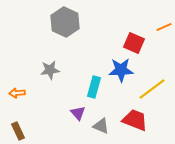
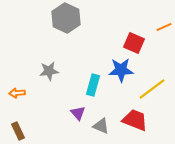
gray hexagon: moved 1 px right, 4 px up
gray star: moved 1 px left, 1 px down
cyan rectangle: moved 1 px left, 2 px up
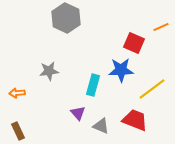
orange line: moved 3 px left
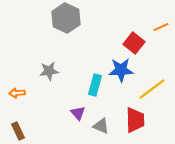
red square: rotated 15 degrees clockwise
cyan rectangle: moved 2 px right
red trapezoid: rotated 68 degrees clockwise
